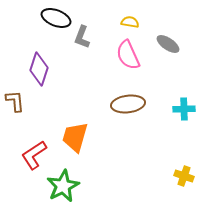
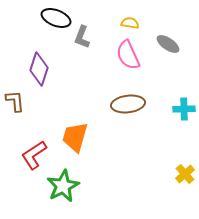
yellow semicircle: moved 1 px down
yellow cross: moved 1 px right, 2 px up; rotated 30 degrees clockwise
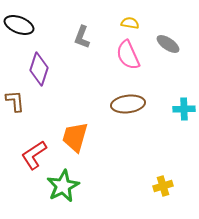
black ellipse: moved 37 px left, 7 px down
yellow cross: moved 22 px left, 12 px down; rotated 24 degrees clockwise
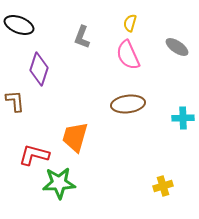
yellow semicircle: rotated 84 degrees counterclockwise
gray ellipse: moved 9 px right, 3 px down
cyan cross: moved 1 px left, 9 px down
red L-shape: rotated 48 degrees clockwise
green star: moved 4 px left, 3 px up; rotated 24 degrees clockwise
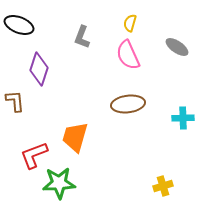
red L-shape: rotated 36 degrees counterclockwise
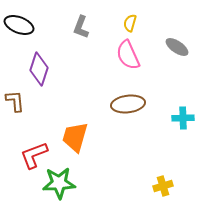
gray L-shape: moved 1 px left, 10 px up
